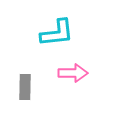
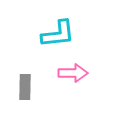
cyan L-shape: moved 1 px right, 1 px down
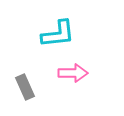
gray rectangle: rotated 25 degrees counterclockwise
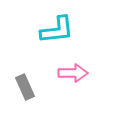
cyan L-shape: moved 1 px left, 4 px up
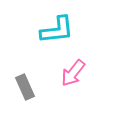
pink arrow: rotated 128 degrees clockwise
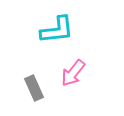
gray rectangle: moved 9 px right, 1 px down
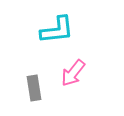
gray rectangle: rotated 15 degrees clockwise
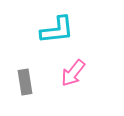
gray rectangle: moved 9 px left, 6 px up
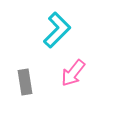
cyan L-shape: rotated 39 degrees counterclockwise
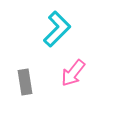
cyan L-shape: moved 1 px up
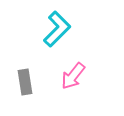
pink arrow: moved 3 px down
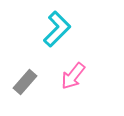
gray rectangle: rotated 50 degrees clockwise
